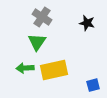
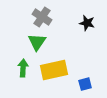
green arrow: moved 2 px left; rotated 96 degrees clockwise
blue square: moved 8 px left, 1 px up
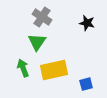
green arrow: rotated 24 degrees counterclockwise
blue square: moved 1 px right
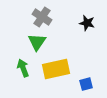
yellow rectangle: moved 2 px right, 1 px up
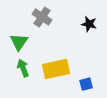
black star: moved 2 px right, 1 px down
green triangle: moved 18 px left
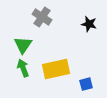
green triangle: moved 4 px right, 3 px down
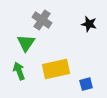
gray cross: moved 3 px down
green triangle: moved 3 px right, 2 px up
green arrow: moved 4 px left, 3 px down
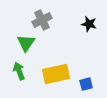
gray cross: rotated 30 degrees clockwise
yellow rectangle: moved 5 px down
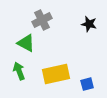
green triangle: rotated 36 degrees counterclockwise
blue square: moved 1 px right
